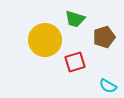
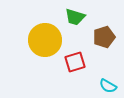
green trapezoid: moved 2 px up
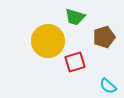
yellow circle: moved 3 px right, 1 px down
cyan semicircle: rotated 12 degrees clockwise
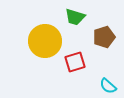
yellow circle: moved 3 px left
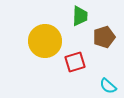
green trapezoid: moved 5 px right, 1 px up; rotated 105 degrees counterclockwise
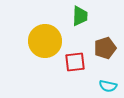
brown pentagon: moved 1 px right, 11 px down
red square: rotated 10 degrees clockwise
cyan semicircle: rotated 30 degrees counterclockwise
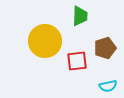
red square: moved 2 px right, 1 px up
cyan semicircle: rotated 24 degrees counterclockwise
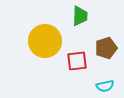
brown pentagon: moved 1 px right
cyan semicircle: moved 3 px left
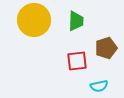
green trapezoid: moved 4 px left, 5 px down
yellow circle: moved 11 px left, 21 px up
cyan semicircle: moved 6 px left
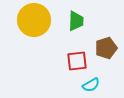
cyan semicircle: moved 8 px left, 1 px up; rotated 18 degrees counterclockwise
